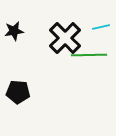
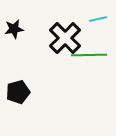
cyan line: moved 3 px left, 8 px up
black star: moved 2 px up
black pentagon: rotated 20 degrees counterclockwise
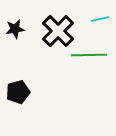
cyan line: moved 2 px right
black star: moved 1 px right
black cross: moved 7 px left, 7 px up
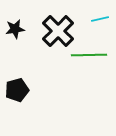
black pentagon: moved 1 px left, 2 px up
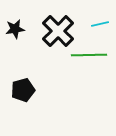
cyan line: moved 5 px down
black pentagon: moved 6 px right
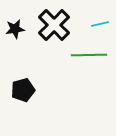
black cross: moved 4 px left, 6 px up
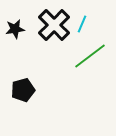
cyan line: moved 18 px left; rotated 54 degrees counterclockwise
green line: moved 1 px right, 1 px down; rotated 36 degrees counterclockwise
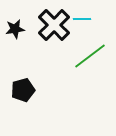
cyan line: moved 5 px up; rotated 66 degrees clockwise
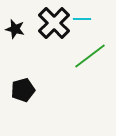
black cross: moved 2 px up
black star: rotated 24 degrees clockwise
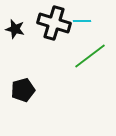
cyan line: moved 2 px down
black cross: rotated 28 degrees counterclockwise
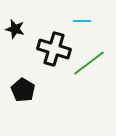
black cross: moved 26 px down
green line: moved 1 px left, 7 px down
black pentagon: rotated 25 degrees counterclockwise
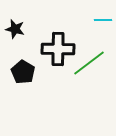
cyan line: moved 21 px right, 1 px up
black cross: moved 4 px right; rotated 16 degrees counterclockwise
black pentagon: moved 18 px up
